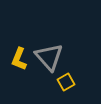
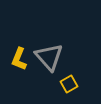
yellow square: moved 3 px right, 2 px down
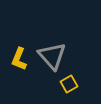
gray triangle: moved 3 px right, 1 px up
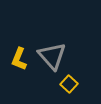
yellow square: rotated 18 degrees counterclockwise
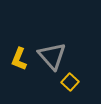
yellow square: moved 1 px right, 2 px up
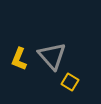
yellow square: rotated 12 degrees counterclockwise
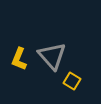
yellow square: moved 2 px right, 1 px up
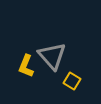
yellow L-shape: moved 7 px right, 7 px down
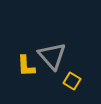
yellow L-shape: rotated 25 degrees counterclockwise
